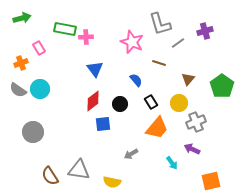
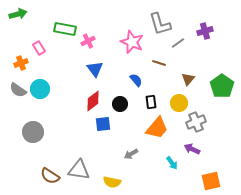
green arrow: moved 4 px left, 4 px up
pink cross: moved 2 px right, 4 px down; rotated 24 degrees counterclockwise
black rectangle: rotated 24 degrees clockwise
brown semicircle: rotated 24 degrees counterclockwise
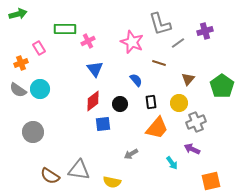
green rectangle: rotated 10 degrees counterclockwise
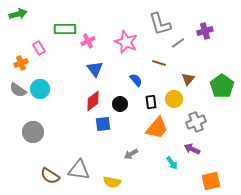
pink star: moved 6 px left
yellow circle: moved 5 px left, 4 px up
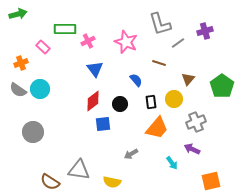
pink rectangle: moved 4 px right, 1 px up; rotated 16 degrees counterclockwise
brown semicircle: moved 6 px down
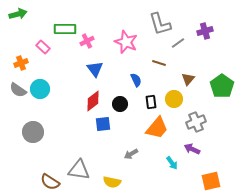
pink cross: moved 1 px left
blue semicircle: rotated 16 degrees clockwise
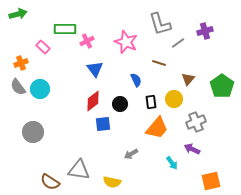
gray semicircle: moved 3 px up; rotated 18 degrees clockwise
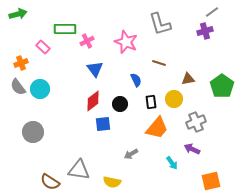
gray line: moved 34 px right, 31 px up
brown triangle: rotated 40 degrees clockwise
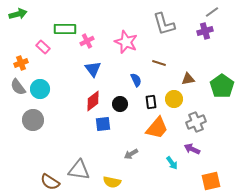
gray L-shape: moved 4 px right
blue triangle: moved 2 px left
gray circle: moved 12 px up
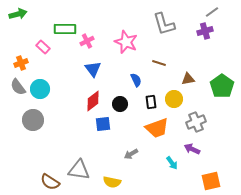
orange trapezoid: rotated 30 degrees clockwise
